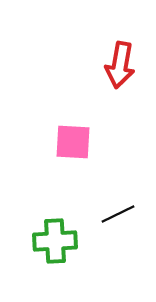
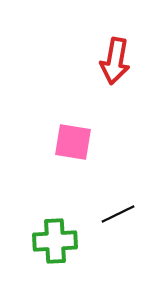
red arrow: moved 5 px left, 4 px up
pink square: rotated 6 degrees clockwise
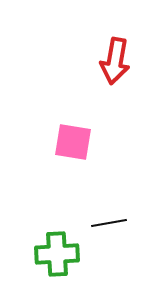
black line: moved 9 px left, 9 px down; rotated 16 degrees clockwise
green cross: moved 2 px right, 13 px down
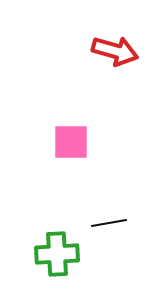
red arrow: moved 10 px up; rotated 84 degrees counterclockwise
pink square: moved 2 px left; rotated 9 degrees counterclockwise
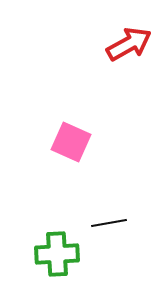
red arrow: moved 14 px right, 7 px up; rotated 45 degrees counterclockwise
pink square: rotated 24 degrees clockwise
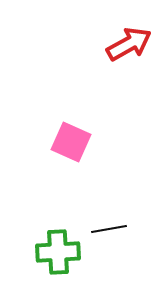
black line: moved 6 px down
green cross: moved 1 px right, 2 px up
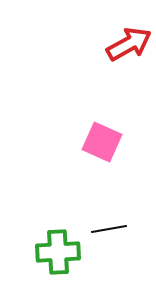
pink square: moved 31 px right
